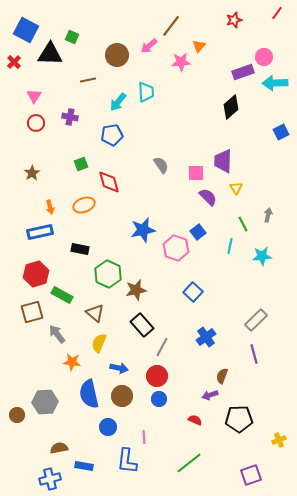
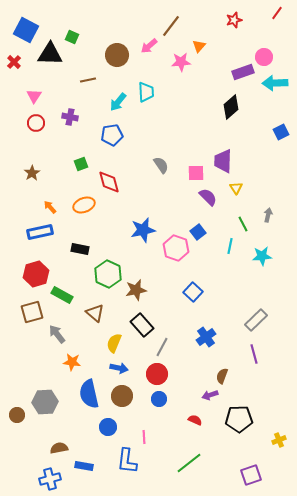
orange arrow at (50, 207): rotated 152 degrees clockwise
yellow semicircle at (99, 343): moved 15 px right
red circle at (157, 376): moved 2 px up
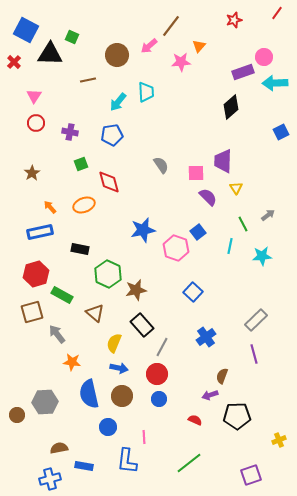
purple cross at (70, 117): moved 15 px down
gray arrow at (268, 215): rotated 40 degrees clockwise
black pentagon at (239, 419): moved 2 px left, 3 px up
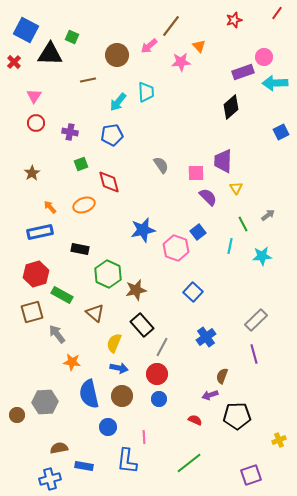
orange triangle at (199, 46): rotated 24 degrees counterclockwise
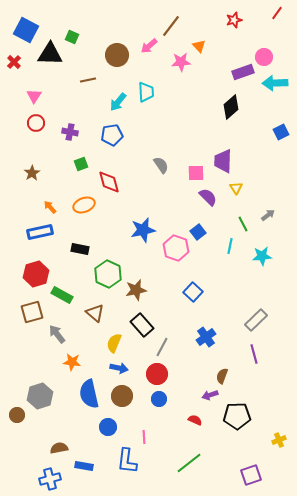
gray hexagon at (45, 402): moved 5 px left, 6 px up; rotated 15 degrees counterclockwise
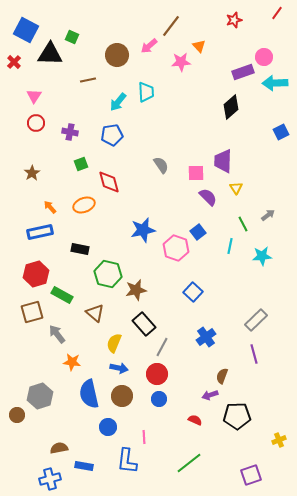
green hexagon at (108, 274): rotated 12 degrees counterclockwise
black rectangle at (142, 325): moved 2 px right, 1 px up
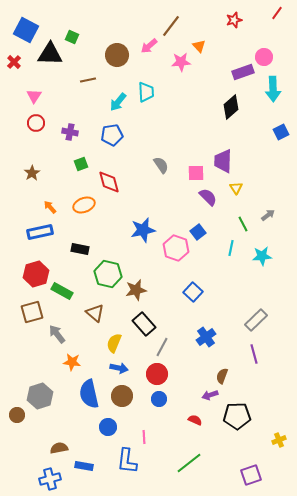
cyan arrow at (275, 83): moved 2 px left, 6 px down; rotated 90 degrees counterclockwise
cyan line at (230, 246): moved 1 px right, 2 px down
green rectangle at (62, 295): moved 4 px up
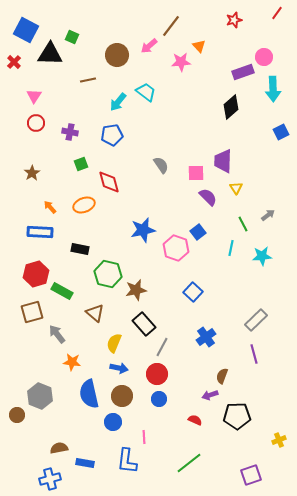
cyan trapezoid at (146, 92): rotated 50 degrees counterclockwise
blue rectangle at (40, 232): rotated 15 degrees clockwise
gray hexagon at (40, 396): rotated 20 degrees counterclockwise
blue circle at (108, 427): moved 5 px right, 5 px up
blue rectangle at (84, 466): moved 1 px right, 3 px up
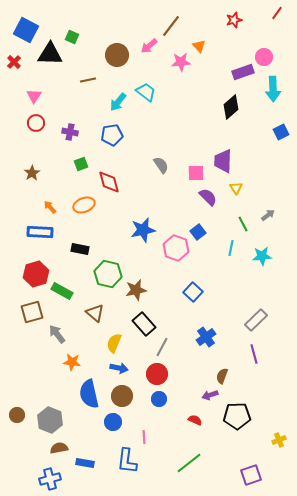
gray hexagon at (40, 396): moved 10 px right, 24 px down
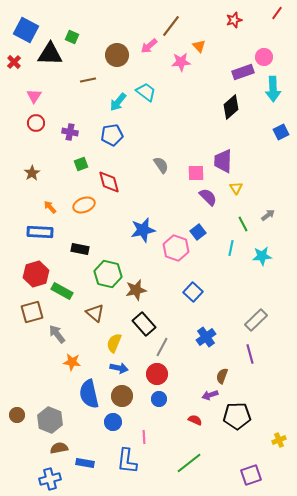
purple line at (254, 354): moved 4 px left
